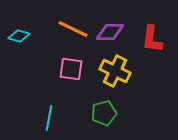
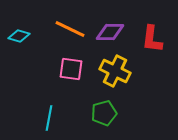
orange line: moved 3 px left
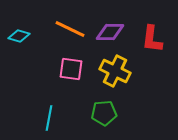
green pentagon: rotated 10 degrees clockwise
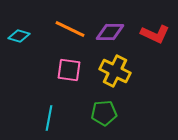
red L-shape: moved 3 px right, 5 px up; rotated 72 degrees counterclockwise
pink square: moved 2 px left, 1 px down
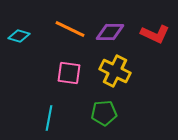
pink square: moved 3 px down
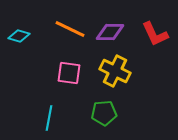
red L-shape: rotated 40 degrees clockwise
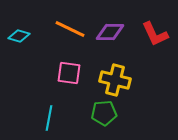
yellow cross: moved 9 px down; rotated 12 degrees counterclockwise
